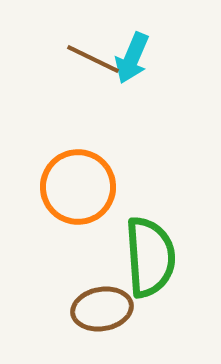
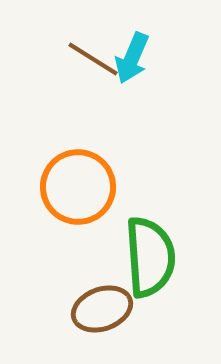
brown line: rotated 6 degrees clockwise
brown ellipse: rotated 10 degrees counterclockwise
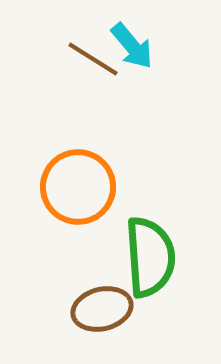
cyan arrow: moved 12 px up; rotated 63 degrees counterclockwise
brown ellipse: rotated 6 degrees clockwise
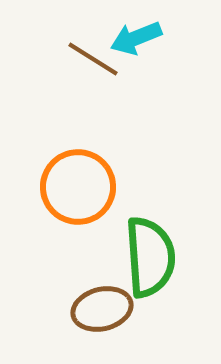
cyan arrow: moved 4 px right, 8 px up; rotated 108 degrees clockwise
